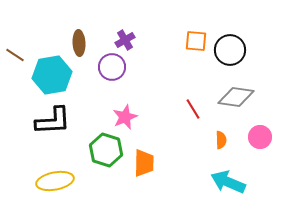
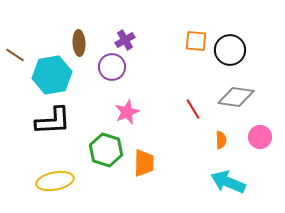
pink star: moved 2 px right, 5 px up
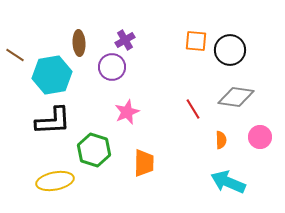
green hexagon: moved 12 px left
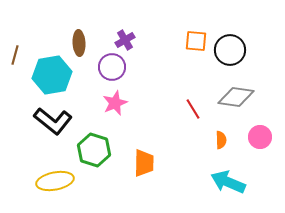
brown line: rotated 72 degrees clockwise
pink star: moved 12 px left, 9 px up
black L-shape: rotated 42 degrees clockwise
